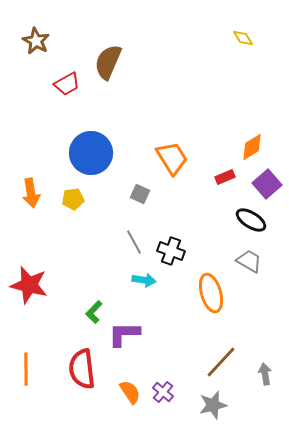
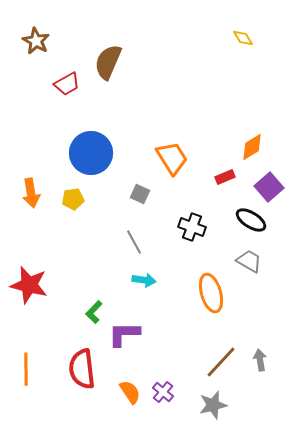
purple square: moved 2 px right, 3 px down
black cross: moved 21 px right, 24 px up
gray arrow: moved 5 px left, 14 px up
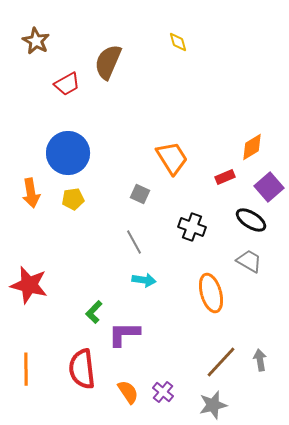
yellow diamond: moved 65 px left, 4 px down; rotated 15 degrees clockwise
blue circle: moved 23 px left
orange semicircle: moved 2 px left
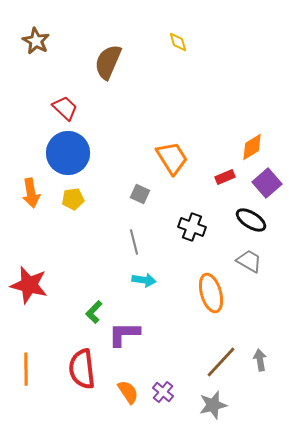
red trapezoid: moved 2 px left, 24 px down; rotated 108 degrees counterclockwise
purple square: moved 2 px left, 4 px up
gray line: rotated 15 degrees clockwise
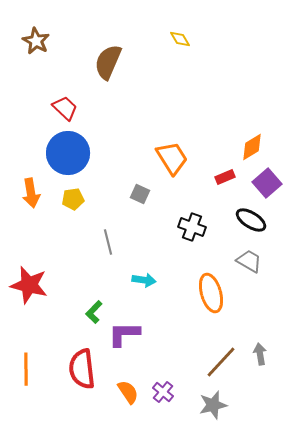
yellow diamond: moved 2 px right, 3 px up; rotated 15 degrees counterclockwise
gray line: moved 26 px left
gray arrow: moved 6 px up
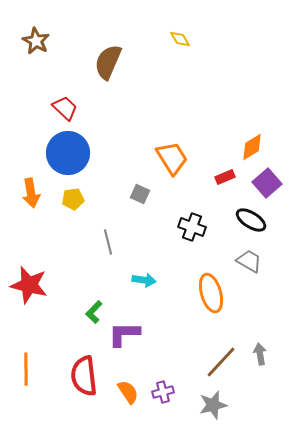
red semicircle: moved 2 px right, 7 px down
purple cross: rotated 35 degrees clockwise
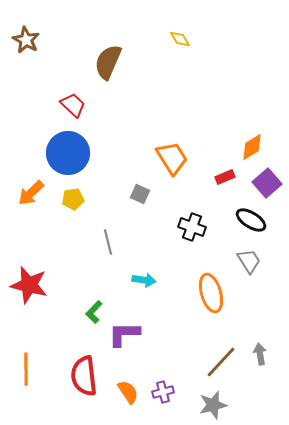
brown star: moved 10 px left, 1 px up
red trapezoid: moved 8 px right, 3 px up
orange arrow: rotated 56 degrees clockwise
gray trapezoid: rotated 28 degrees clockwise
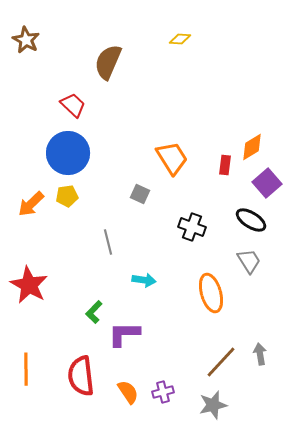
yellow diamond: rotated 55 degrees counterclockwise
red rectangle: moved 12 px up; rotated 60 degrees counterclockwise
orange arrow: moved 11 px down
yellow pentagon: moved 6 px left, 3 px up
red star: rotated 15 degrees clockwise
red semicircle: moved 3 px left
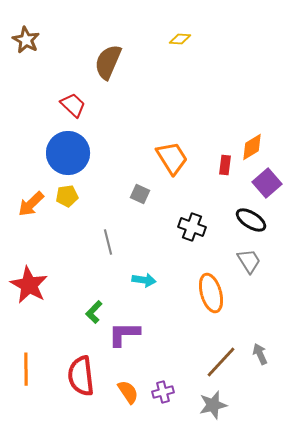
gray arrow: rotated 15 degrees counterclockwise
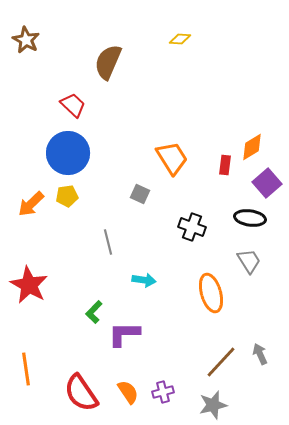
black ellipse: moved 1 px left, 2 px up; rotated 24 degrees counterclockwise
orange line: rotated 8 degrees counterclockwise
red semicircle: moved 17 px down; rotated 27 degrees counterclockwise
